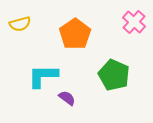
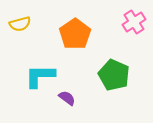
pink cross: rotated 15 degrees clockwise
cyan L-shape: moved 3 px left
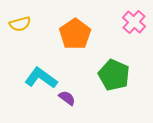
pink cross: rotated 15 degrees counterclockwise
cyan L-shape: moved 1 px right, 2 px down; rotated 36 degrees clockwise
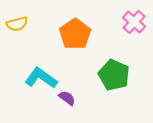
yellow semicircle: moved 3 px left
